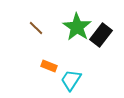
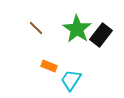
green star: moved 2 px down
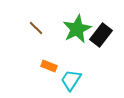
green star: rotated 12 degrees clockwise
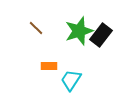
green star: moved 2 px right, 2 px down; rotated 8 degrees clockwise
orange rectangle: rotated 21 degrees counterclockwise
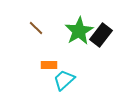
green star: rotated 12 degrees counterclockwise
orange rectangle: moved 1 px up
cyan trapezoid: moved 7 px left; rotated 15 degrees clockwise
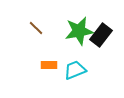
green star: rotated 20 degrees clockwise
cyan trapezoid: moved 11 px right, 10 px up; rotated 20 degrees clockwise
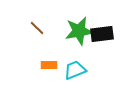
brown line: moved 1 px right
black rectangle: moved 1 px right, 1 px up; rotated 45 degrees clockwise
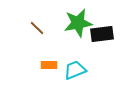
green star: moved 1 px left, 8 px up
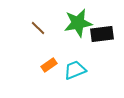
brown line: moved 1 px right
orange rectangle: rotated 35 degrees counterclockwise
